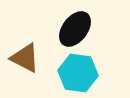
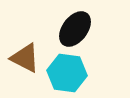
cyan hexagon: moved 11 px left
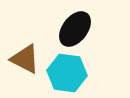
brown triangle: moved 1 px down
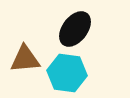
brown triangle: rotated 32 degrees counterclockwise
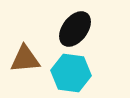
cyan hexagon: moved 4 px right
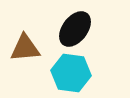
brown triangle: moved 11 px up
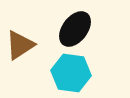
brown triangle: moved 5 px left, 3 px up; rotated 28 degrees counterclockwise
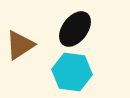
cyan hexagon: moved 1 px right, 1 px up
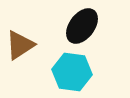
black ellipse: moved 7 px right, 3 px up
